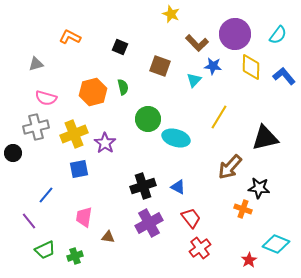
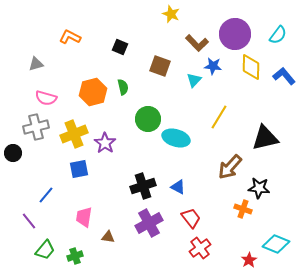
green trapezoid: rotated 25 degrees counterclockwise
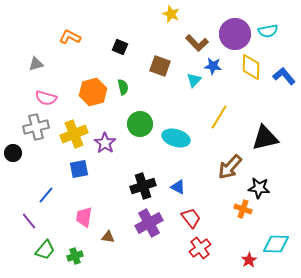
cyan semicircle: moved 10 px left, 4 px up; rotated 42 degrees clockwise
green circle: moved 8 px left, 5 px down
cyan diamond: rotated 20 degrees counterclockwise
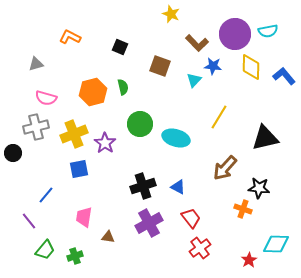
brown arrow: moved 5 px left, 1 px down
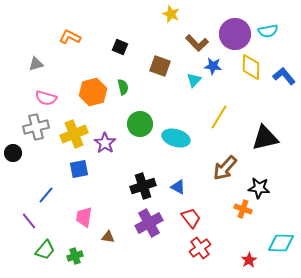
cyan diamond: moved 5 px right, 1 px up
